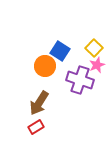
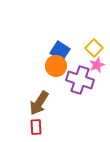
orange circle: moved 11 px right
red rectangle: rotated 63 degrees counterclockwise
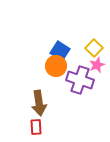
brown arrow: rotated 40 degrees counterclockwise
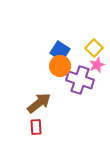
orange circle: moved 4 px right
brown arrow: rotated 120 degrees counterclockwise
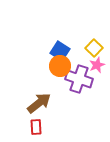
purple cross: moved 1 px left, 1 px up
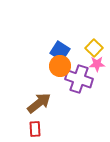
pink star: moved 1 px up; rotated 21 degrees clockwise
red rectangle: moved 1 px left, 2 px down
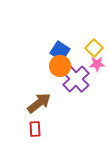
purple cross: moved 3 px left; rotated 28 degrees clockwise
